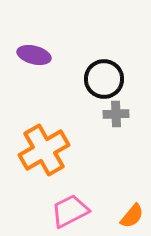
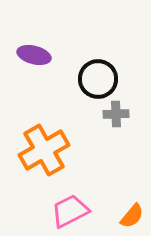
black circle: moved 6 px left
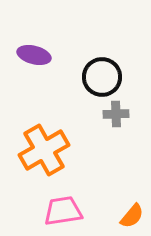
black circle: moved 4 px right, 2 px up
pink trapezoid: moved 7 px left; rotated 18 degrees clockwise
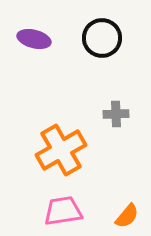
purple ellipse: moved 16 px up
black circle: moved 39 px up
orange cross: moved 17 px right
orange semicircle: moved 5 px left
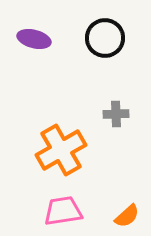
black circle: moved 3 px right
orange semicircle: rotated 8 degrees clockwise
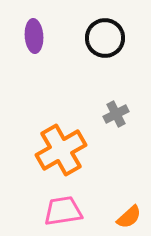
purple ellipse: moved 3 px up; rotated 72 degrees clockwise
gray cross: rotated 25 degrees counterclockwise
orange semicircle: moved 2 px right, 1 px down
